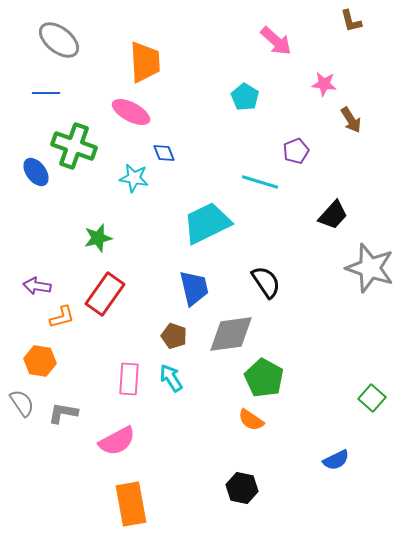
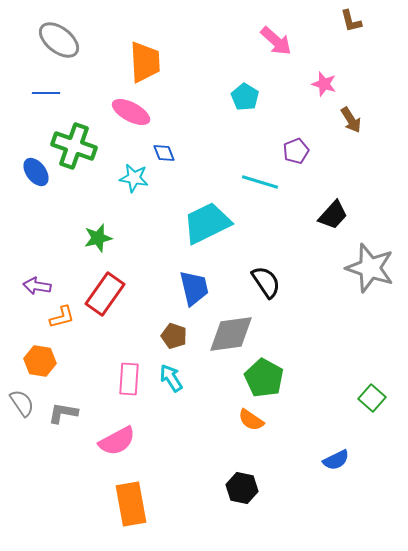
pink star: rotated 10 degrees clockwise
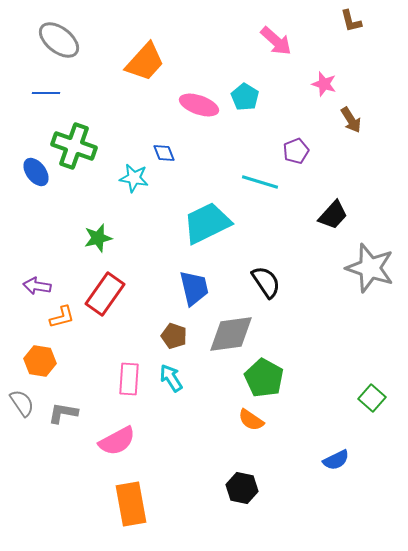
orange trapezoid: rotated 45 degrees clockwise
pink ellipse: moved 68 px right, 7 px up; rotated 9 degrees counterclockwise
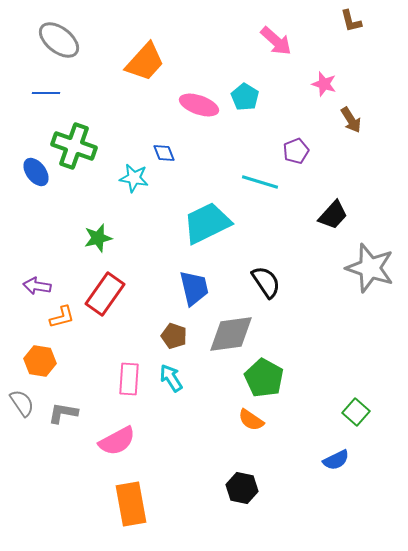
green square: moved 16 px left, 14 px down
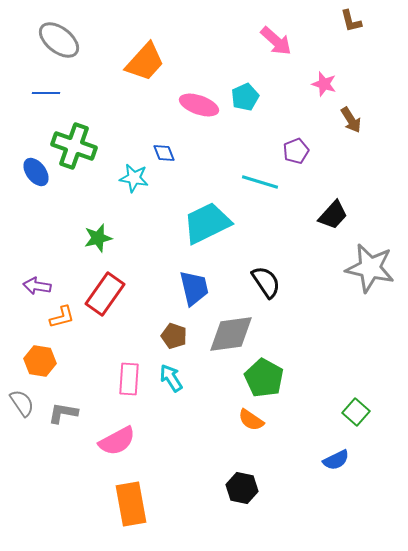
cyan pentagon: rotated 16 degrees clockwise
gray star: rotated 6 degrees counterclockwise
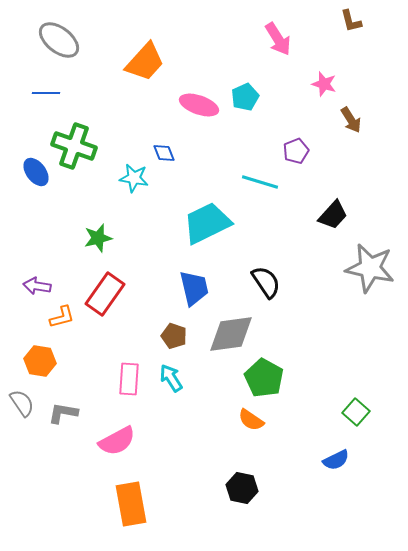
pink arrow: moved 2 px right, 2 px up; rotated 16 degrees clockwise
